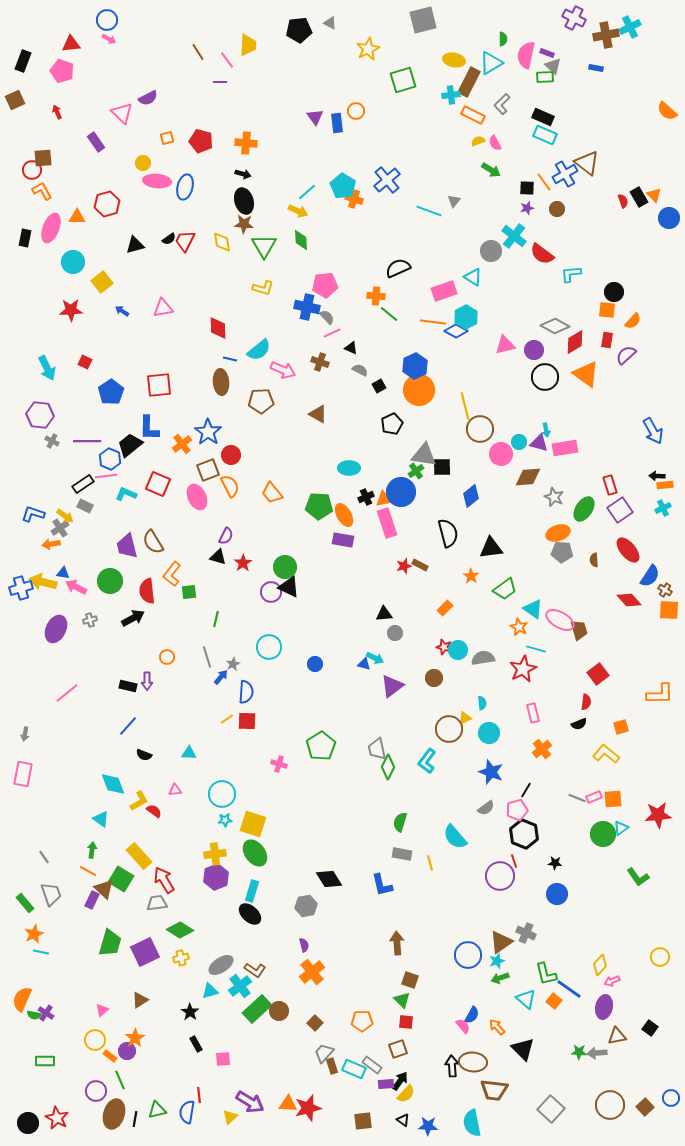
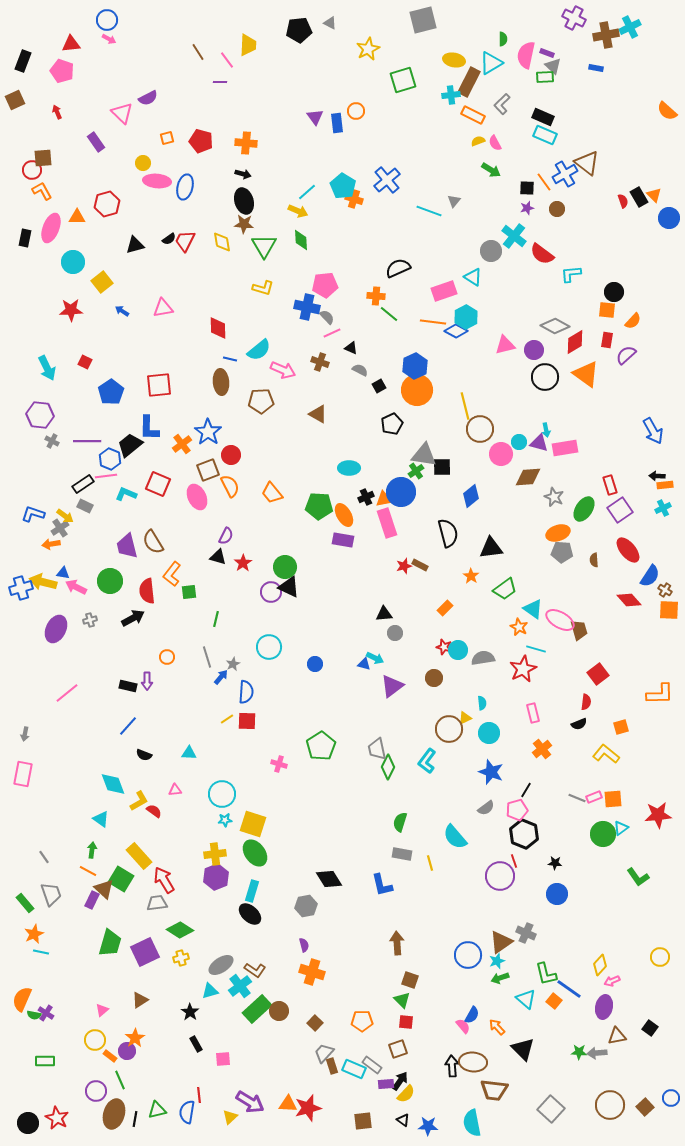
orange circle at (419, 390): moved 2 px left
orange cross at (312, 972): rotated 35 degrees counterclockwise
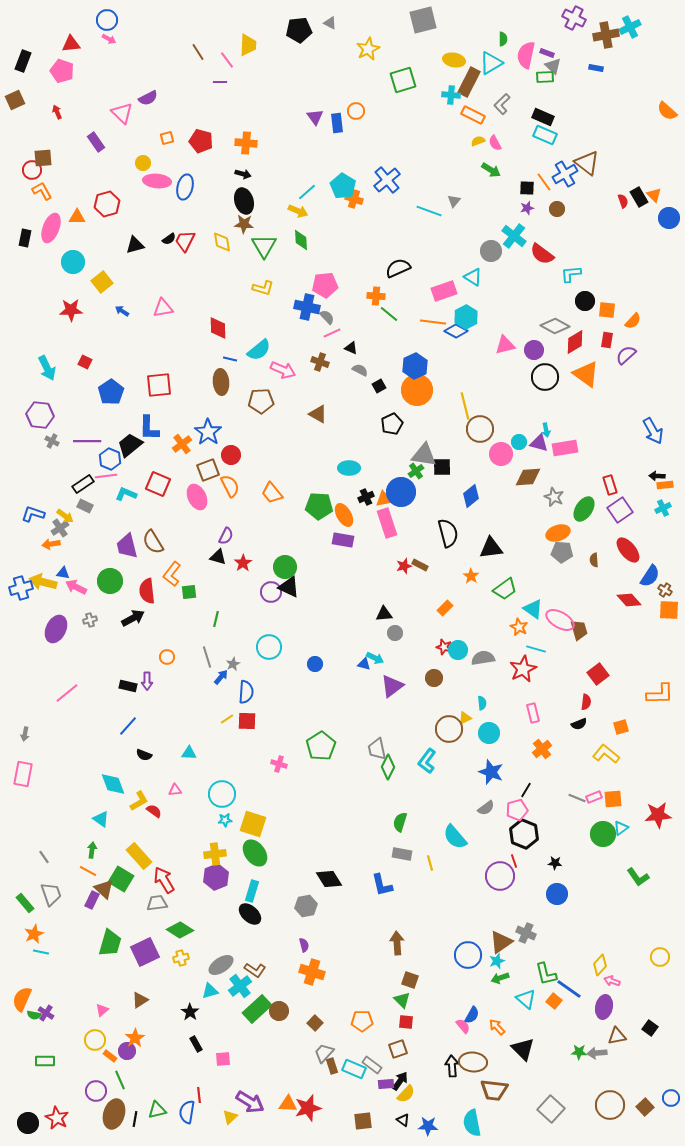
cyan cross at (451, 95): rotated 12 degrees clockwise
black circle at (614, 292): moved 29 px left, 9 px down
pink arrow at (612, 981): rotated 42 degrees clockwise
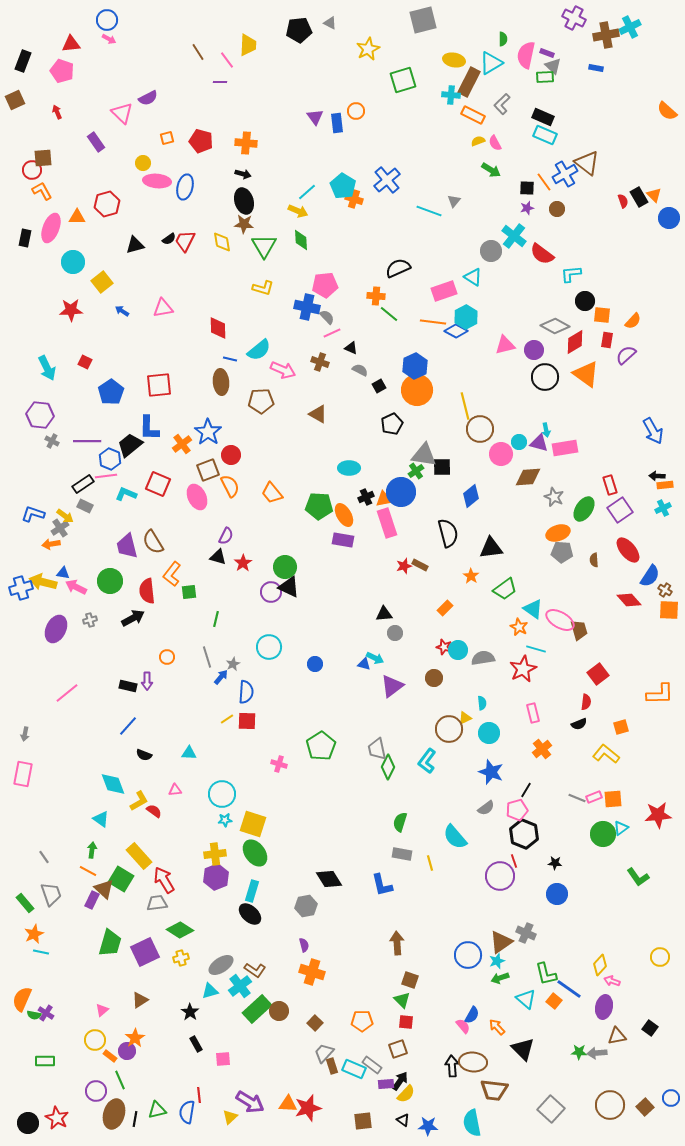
orange square at (607, 310): moved 5 px left, 5 px down
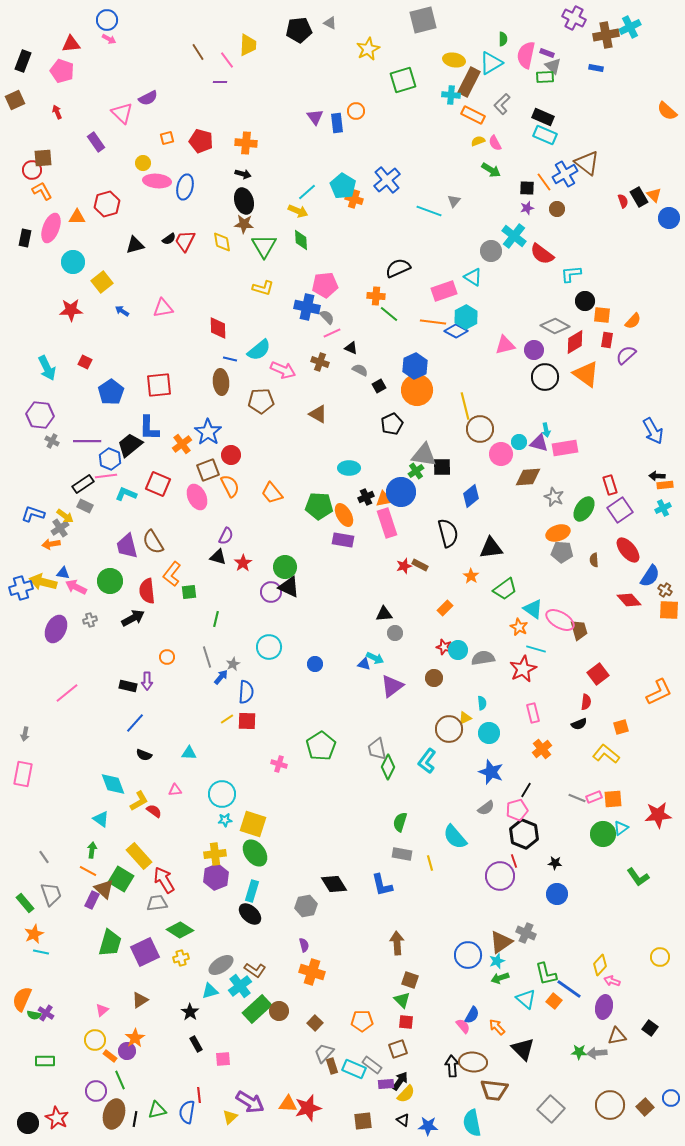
orange L-shape at (660, 694): moved 1 px left, 2 px up; rotated 24 degrees counterclockwise
blue line at (128, 726): moved 7 px right, 3 px up
black diamond at (329, 879): moved 5 px right, 5 px down
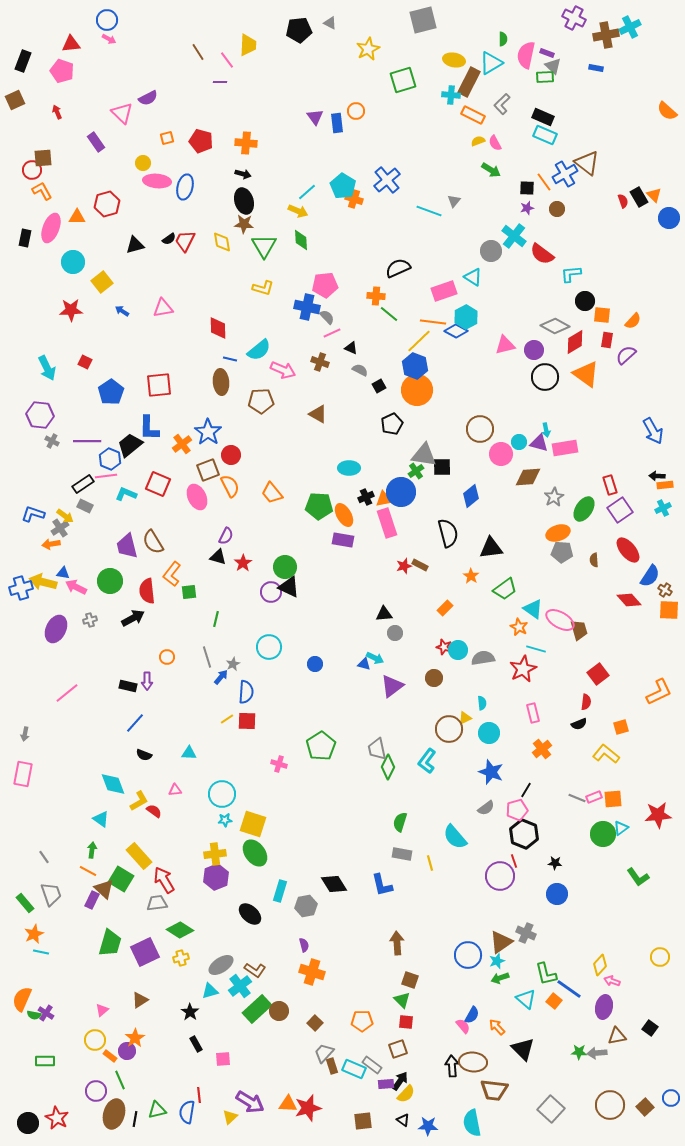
blue hexagon at (415, 366): rotated 15 degrees counterclockwise
yellow line at (465, 406): moved 46 px left, 65 px up; rotated 60 degrees clockwise
gray star at (554, 497): rotated 18 degrees clockwise
cyan rectangle at (252, 891): moved 28 px right
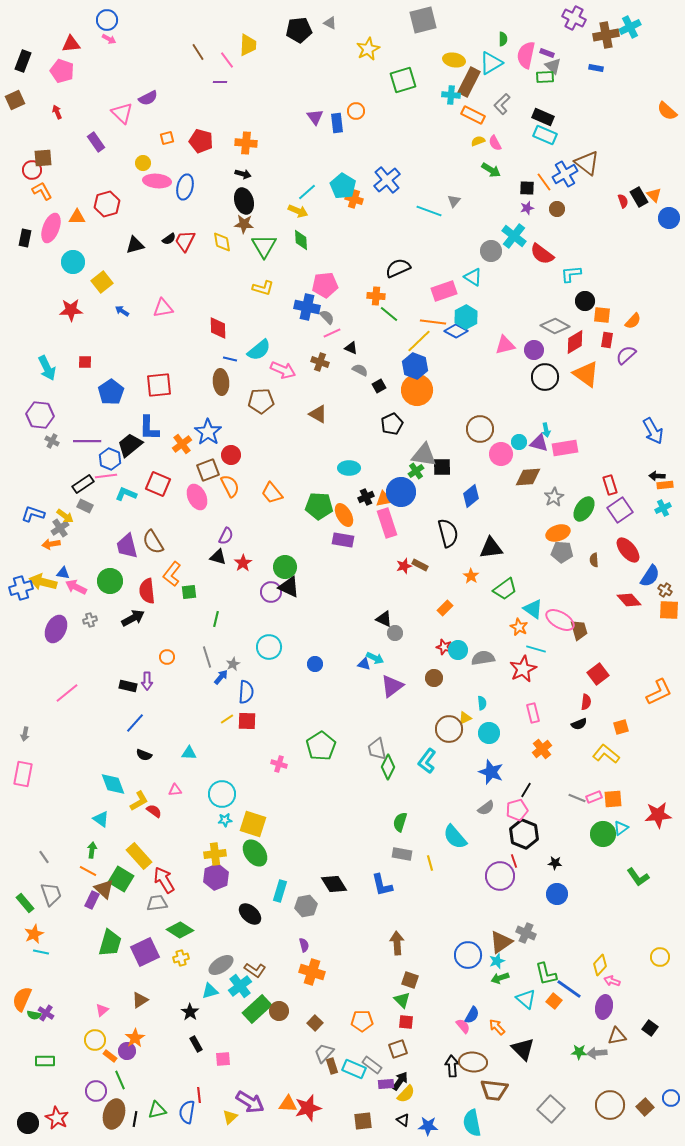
red square at (85, 362): rotated 24 degrees counterclockwise
black triangle at (384, 614): moved 5 px down; rotated 30 degrees clockwise
